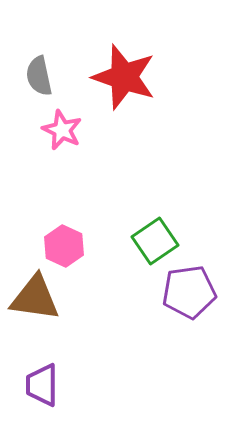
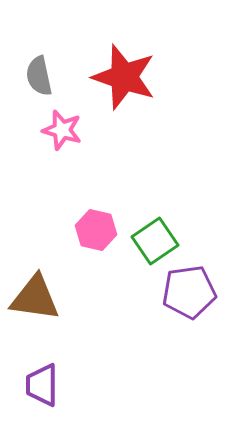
pink star: rotated 9 degrees counterclockwise
pink hexagon: moved 32 px right, 16 px up; rotated 12 degrees counterclockwise
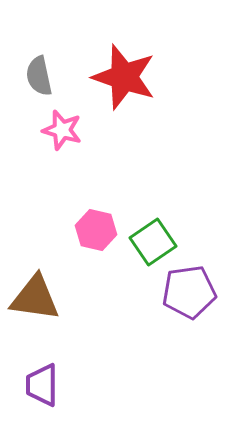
green square: moved 2 px left, 1 px down
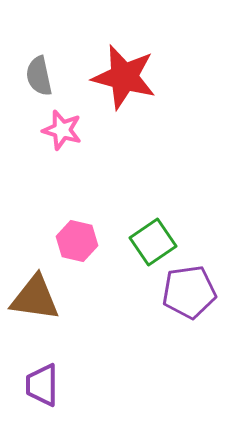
red star: rotated 4 degrees counterclockwise
pink hexagon: moved 19 px left, 11 px down
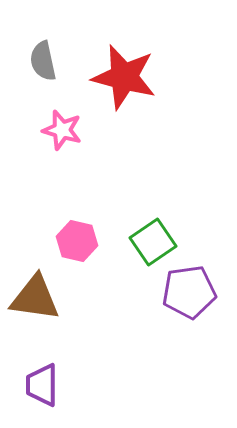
gray semicircle: moved 4 px right, 15 px up
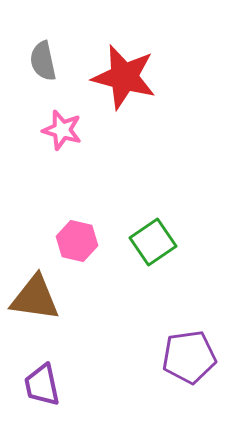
purple pentagon: moved 65 px down
purple trapezoid: rotated 12 degrees counterclockwise
